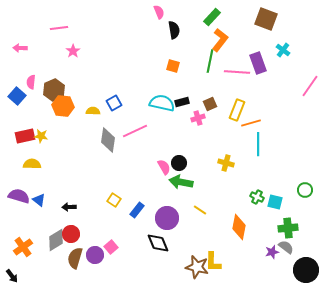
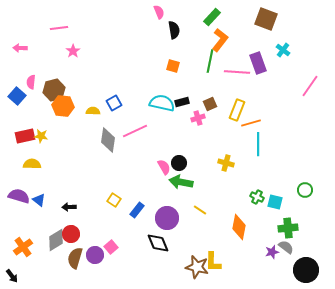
brown hexagon at (54, 90): rotated 10 degrees clockwise
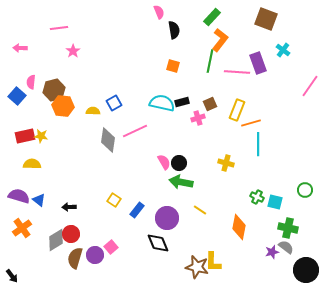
pink semicircle at (164, 167): moved 5 px up
green cross at (288, 228): rotated 18 degrees clockwise
orange cross at (23, 247): moved 1 px left, 19 px up
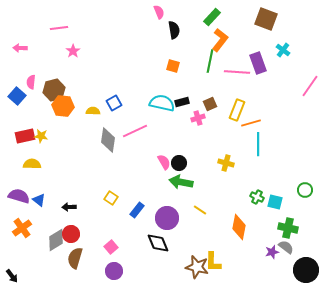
yellow square at (114, 200): moved 3 px left, 2 px up
purple circle at (95, 255): moved 19 px right, 16 px down
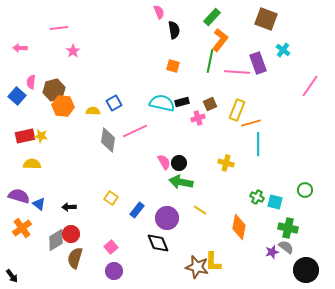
blue triangle at (39, 200): moved 4 px down
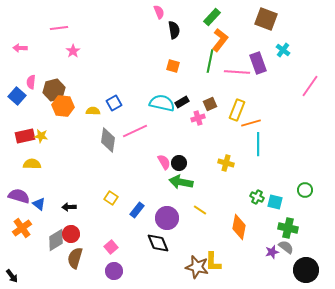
black rectangle at (182, 102): rotated 16 degrees counterclockwise
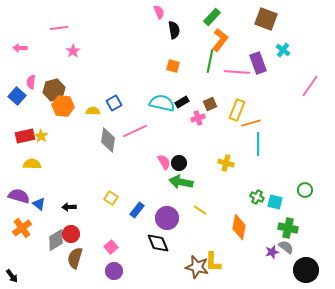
yellow star at (41, 136): rotated 24 degrees clockwise
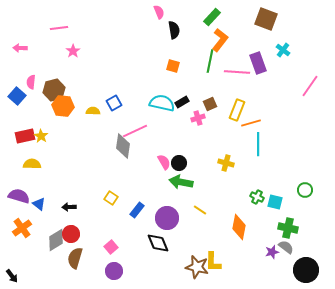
gray diamond at (108, 140): moved 15 px right, 6 px down
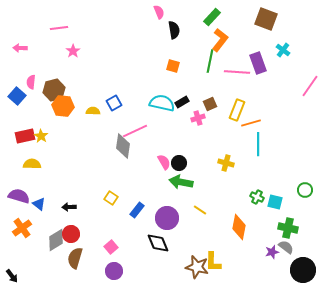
black circle at (306, 270): moved 3 px left
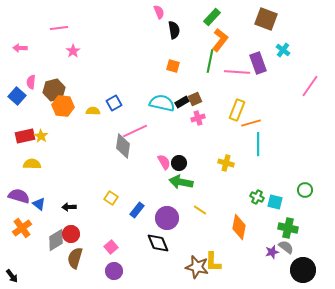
brown square at (210, 104): moved 15 px left, 5 px up
